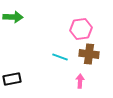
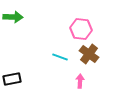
pink hexagon: rotated 15 degrees clockwise
brown cross: rotated 30 degrees clockwise
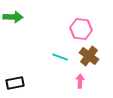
brown cross: moved 2 px down
black rectangle: moved 3 px right, 4 px down
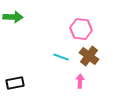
cyan line: moved 1 px right
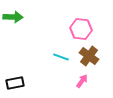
pink arrow: moved 2 px right; rotated 32 degrees clockwise
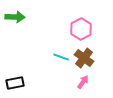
green arrow: moved 2 px right
pink hexagon: rotated 25 degrees clockwise
brown cross: moved 5 px left, 2 px down
pink arrow: moved 1 px right, 1 px down
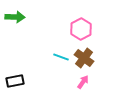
black rectangle: moved 2 px up
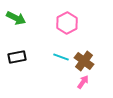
green arrow: moved 1 px right, 1 px down; rotated 24 degrees clockwise
pink hexagon: moved 14 px left, 6 px up
brown cross: moved 3 px down
black rectangle: moved 2 px right, 24 px up
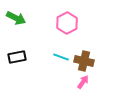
brown cross: rotated 24 degrees counterclockwise
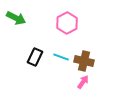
black rectangle: moved 18 px right; rotated 54 degrees counterclockwise
